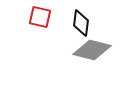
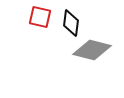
black diamond: moved 10 px left
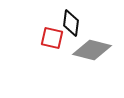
red square: moved 12 px right, 21 px down
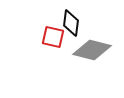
red square: moved 1 px right, 1 px up
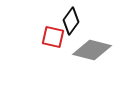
black diamond: moved 2 px up; rotated 28 degrees clockwise
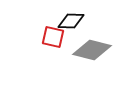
black diamond: rotated 56 degrees clockwise
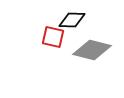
black diamond: moved 1 px right, 1 px up
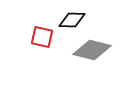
red square: moved 11 px left
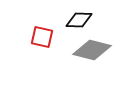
black diamond: moved 7 px right
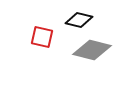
black diamond: rotated 12 degrees clockwise
